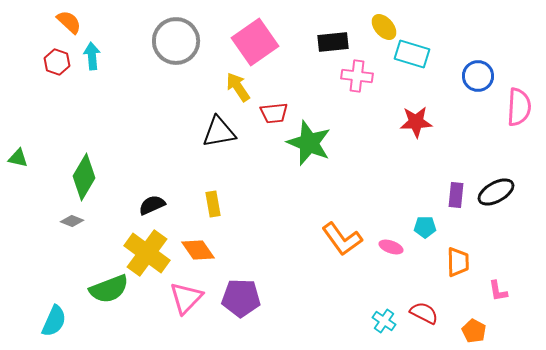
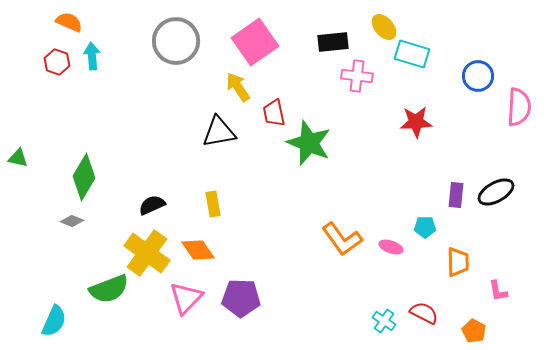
orange semicircle: rotated 20 degrees counterclockwise
red trapezoid: rotated 84 degrees clockwise
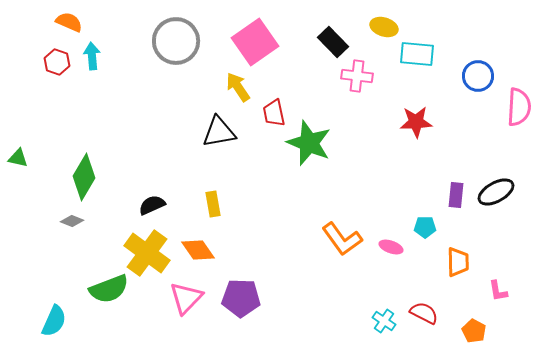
yellow ellipse: rotated 32 degrees counterclockwise
black rectangle: rotated 52 degrees clockwise
cyan rectangle: moved 5 px right; rotated 12 degrees counterclockwise
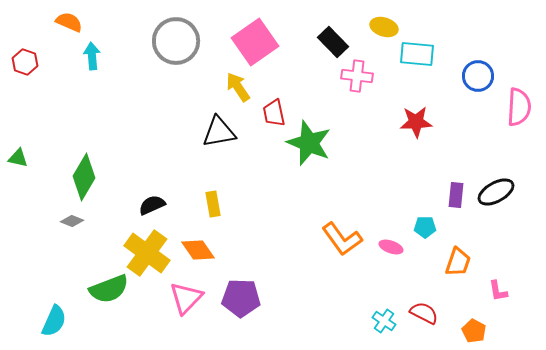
red hexagon: moved 32 px left
orange trapezoid: rotated 20 degrees clockwise
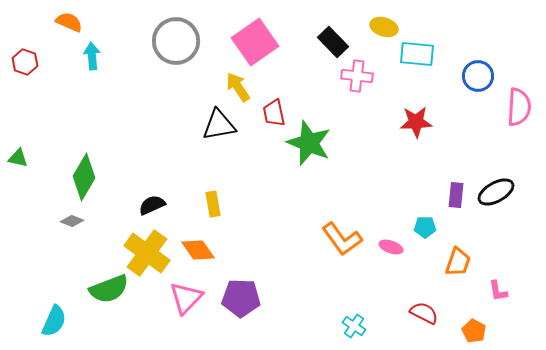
black triangle: moved 7 px up
cyan cross: moved 30 px left, 5 px down
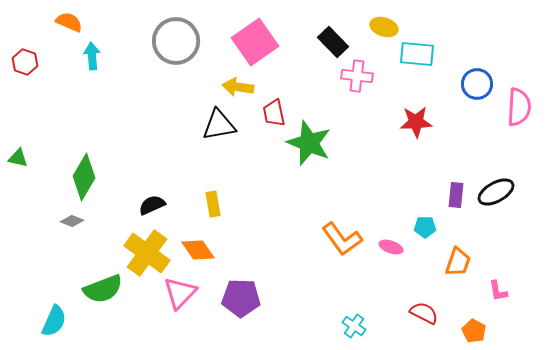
blue circle: moved 1 px left, 8 px down
yellow arrow: rotated 48 degrees counterclockwise
green semicircle: moved 6 px left
pink triangle: moved 6 px left, 5 px up
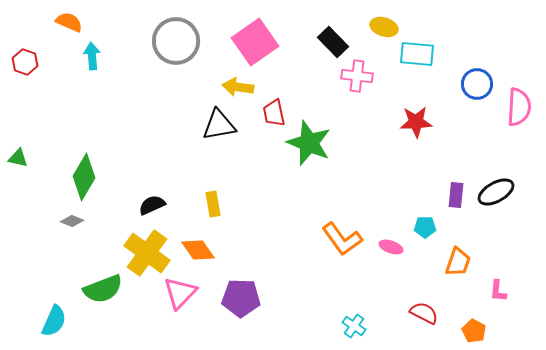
pink L-shape: rotated 15 degrees clockwise
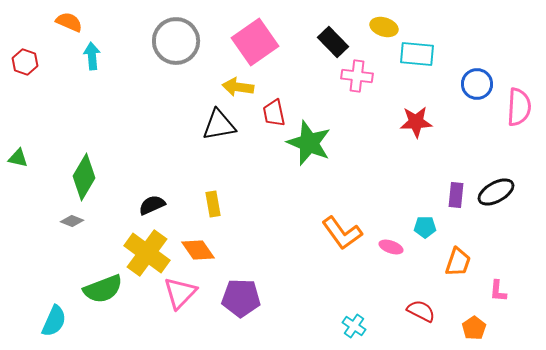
orange L-shape: moved 6 px up
red semicircle: moved 3 px left, 2 px up
orange pentagon: moved 3 px up; rotated 10 degrees clockwise
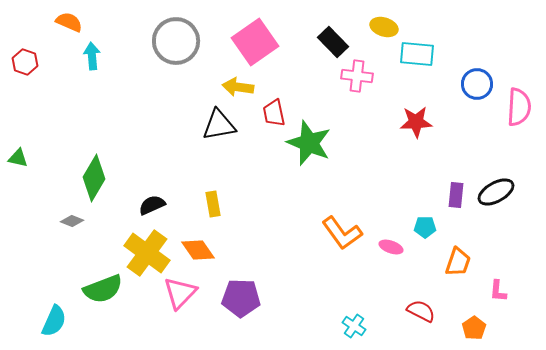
green diamond: moved 10 px right, 1 px down
